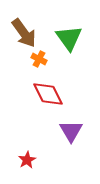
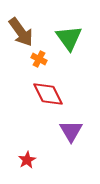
brown arrow: moved 3 px left, 1 px up
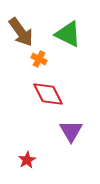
green triangle: moved 1 px left, 4 px up; rotated 28 degrees counterclockwise
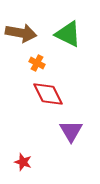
brown arrow: moved 1 px down; rotated 44 degrees counterclockwise
orange cross: moved 2 px left, 4 px down
red star: moved 4 px left, 2 px down; rotated 24 degrees counterclockwise
